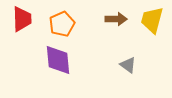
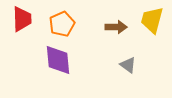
brown arrow: moved 8 px down
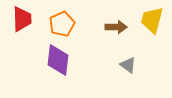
purple diamond: rotated 12 degrees clockwise
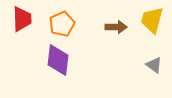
gray triangle: moved 26 px right
